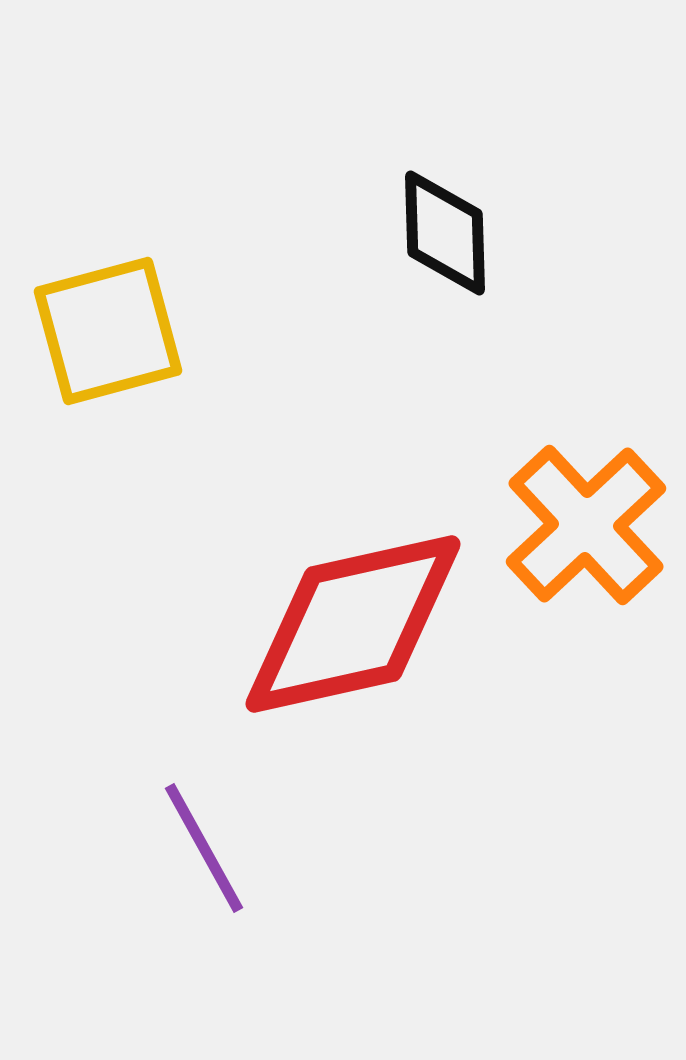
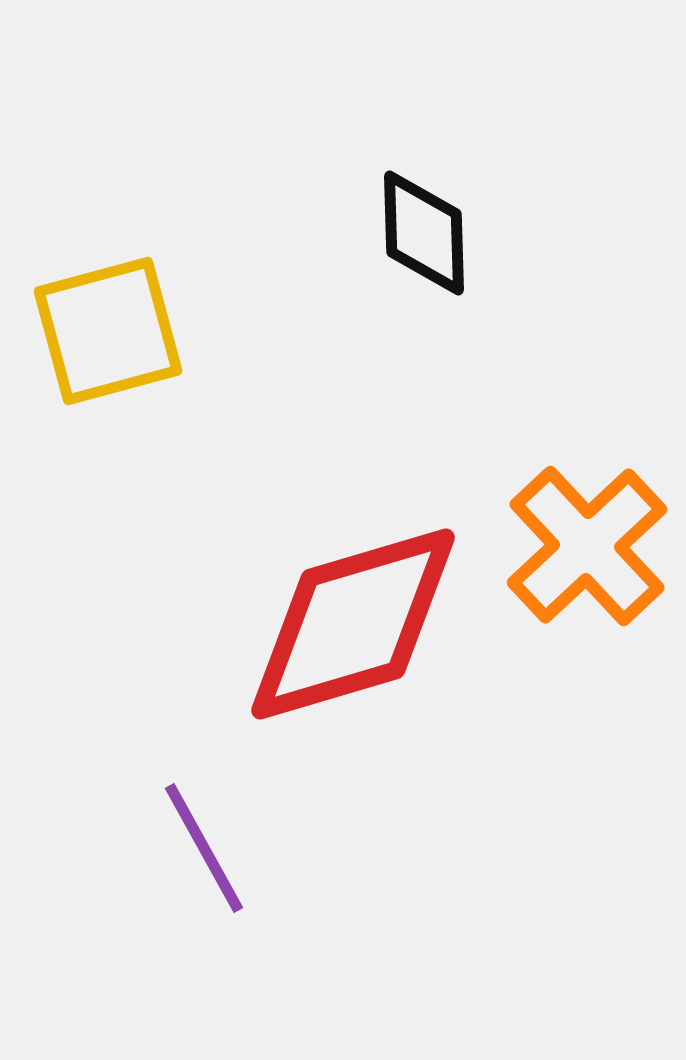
black diamond: moved 21 px left
orange cross: moved 1 px right, 21 px down
red diamond: rotated 4 degrees counterclockwise
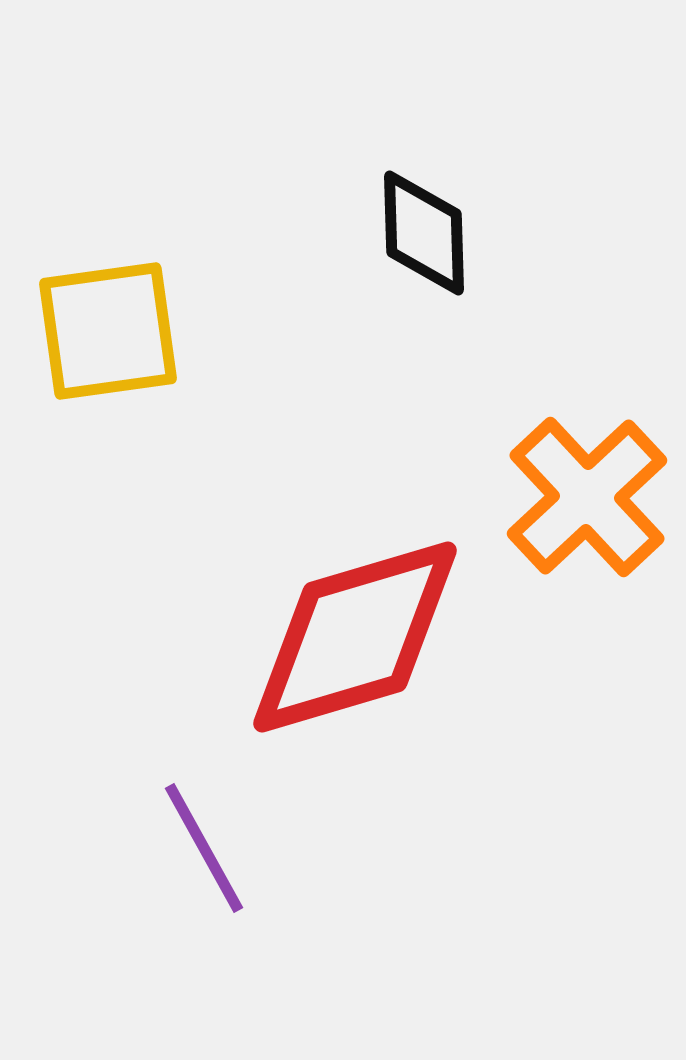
yellow square: rotated 7 degrees clockwise
orange cross: moved 49 px up
red diamond: moved 2 px right, 13 px down
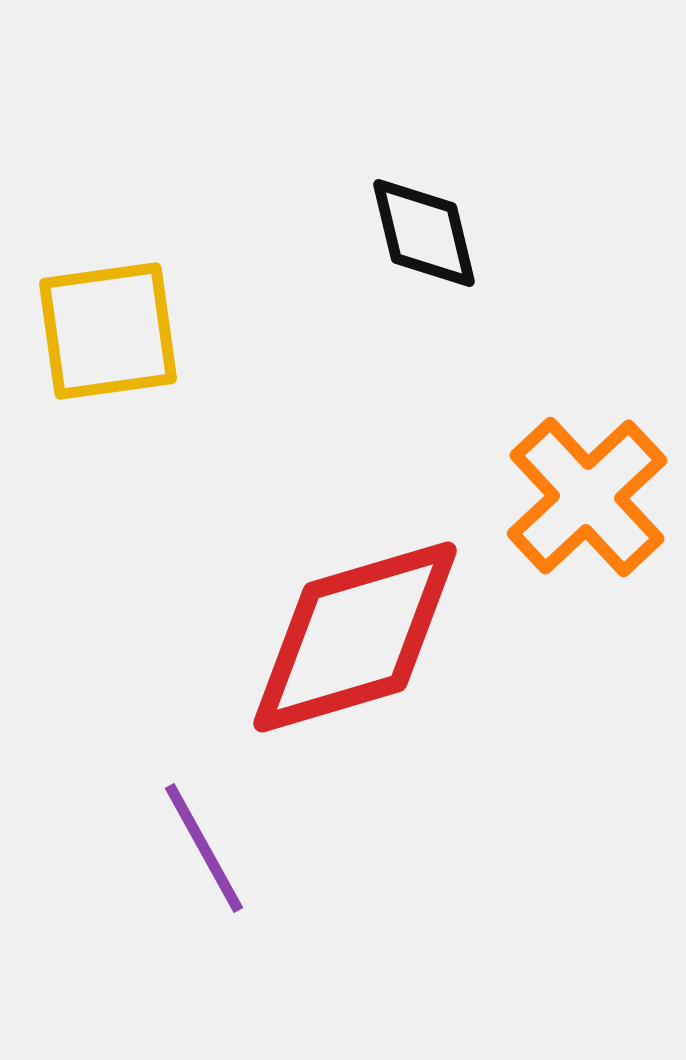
black diamond: rotated 12 degrees counterclockwise
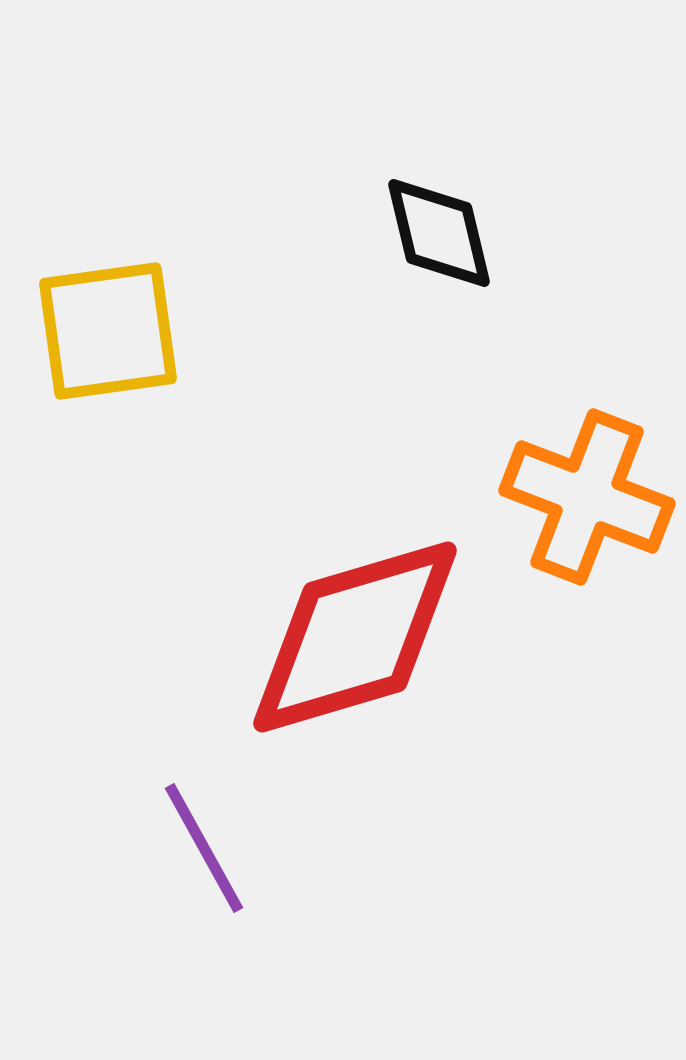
black diamond: moved 15 px right
orange cross: rotated 26 degrees counterclockwise
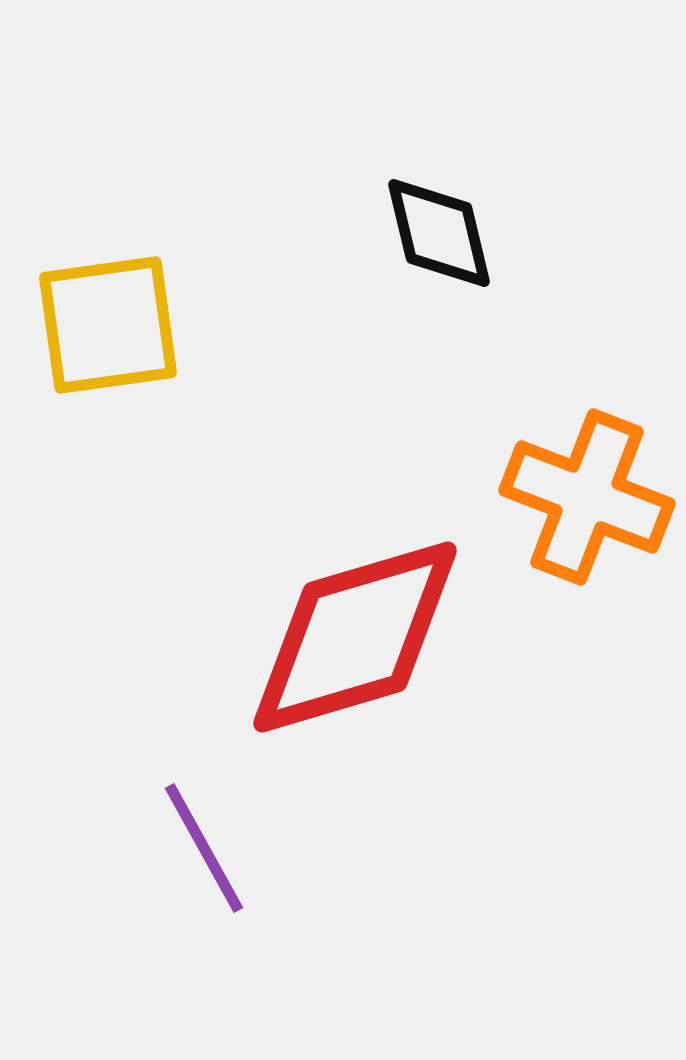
yellow square: moved 6 px up
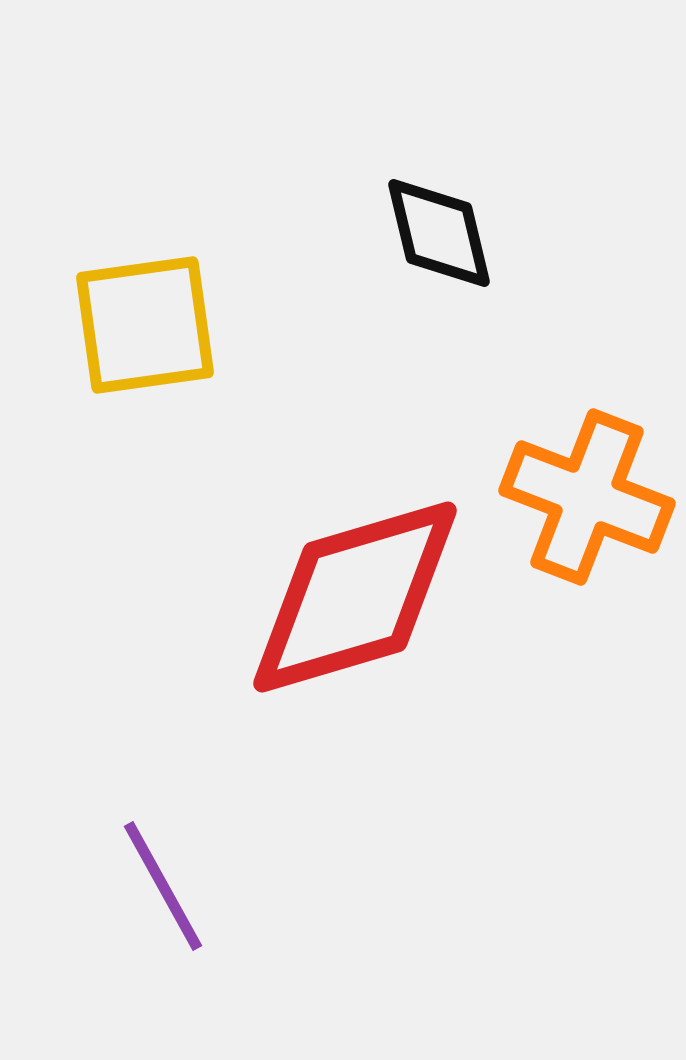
yellow square: moved 37 px right
red diamond: moved 40 px up
purple line: moved 41 px left, 38 px down
